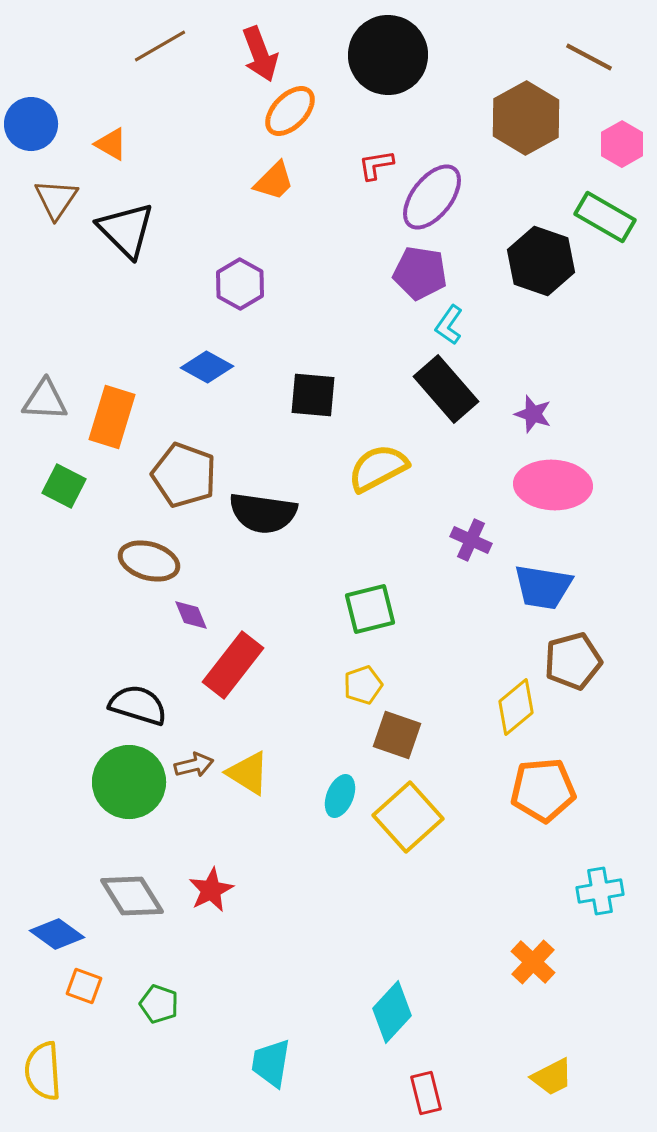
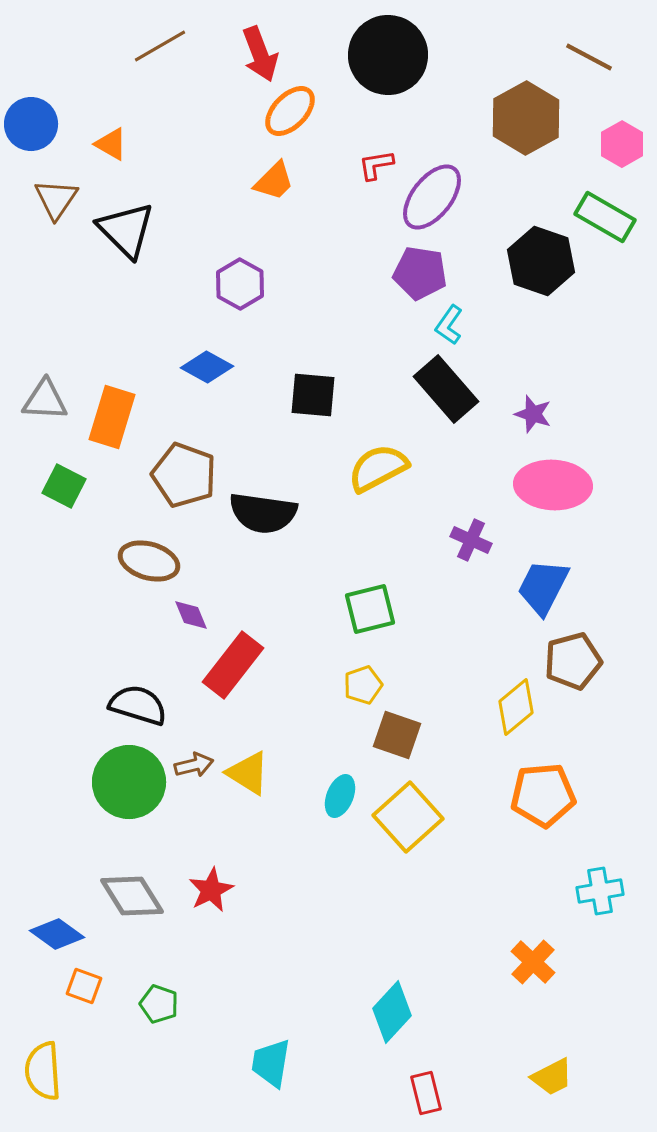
blue trapezoid at (543, 587): rotated 108 degrees clockwise
orange pentagon at (543, 790): moved 5 px down
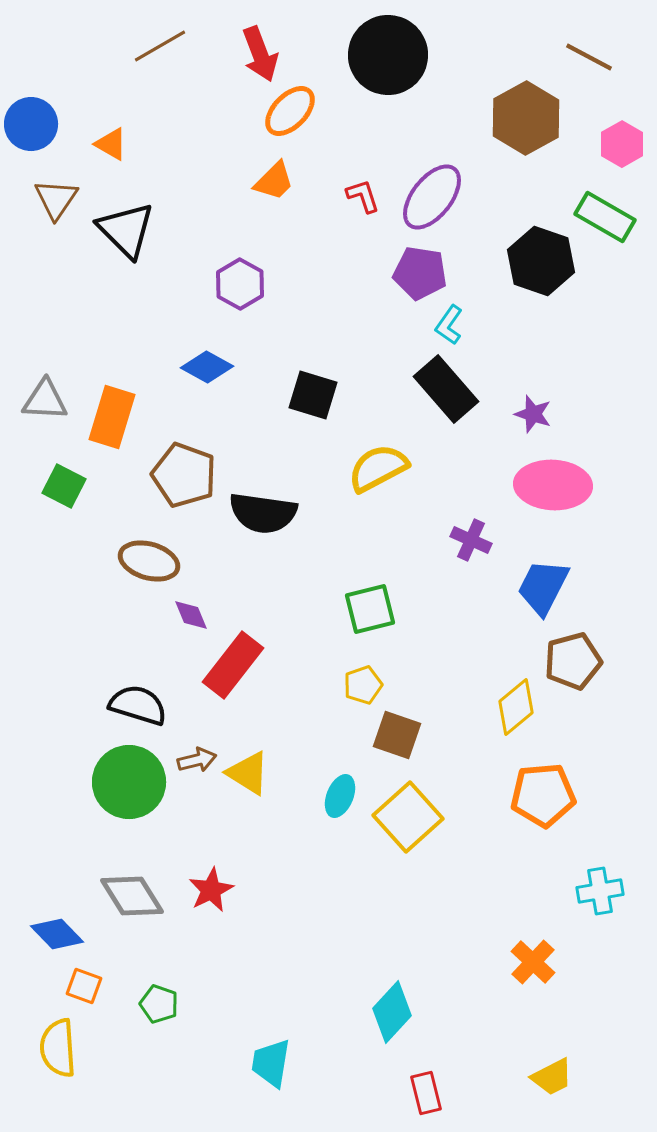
red L-shape at (376, 165): moved 13 px left, 31 px down; rotated 81 degrees clockwise
black square at (313, 395): rotated 12 degrees clockwise
brown arrow at (194, 765): moved 3 px right, 5 px up
blue diamond at (57, 934): rotated 10 degrees clockwise
yellow semicircle at (43, 1071): moved 15 px right, 23 px up
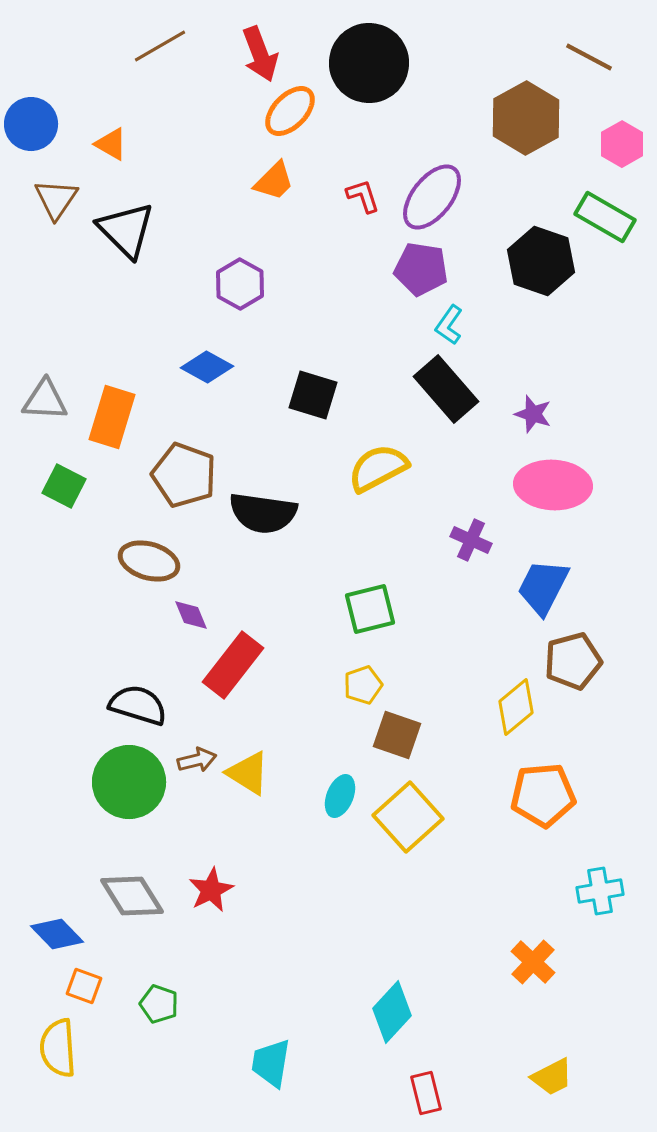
black circle at (388, 55): moved 19 px left, 8 px down
purple pentagon at (420, 273): moved 1 px right, 4 px up
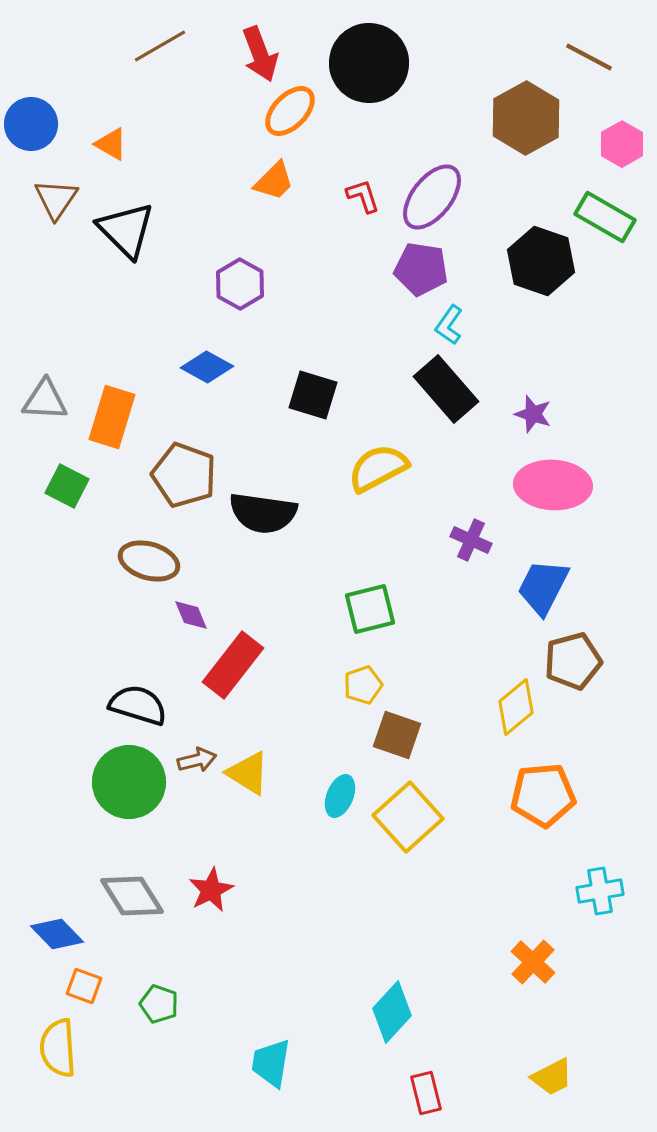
green square at (64, 486): moved 3 px right
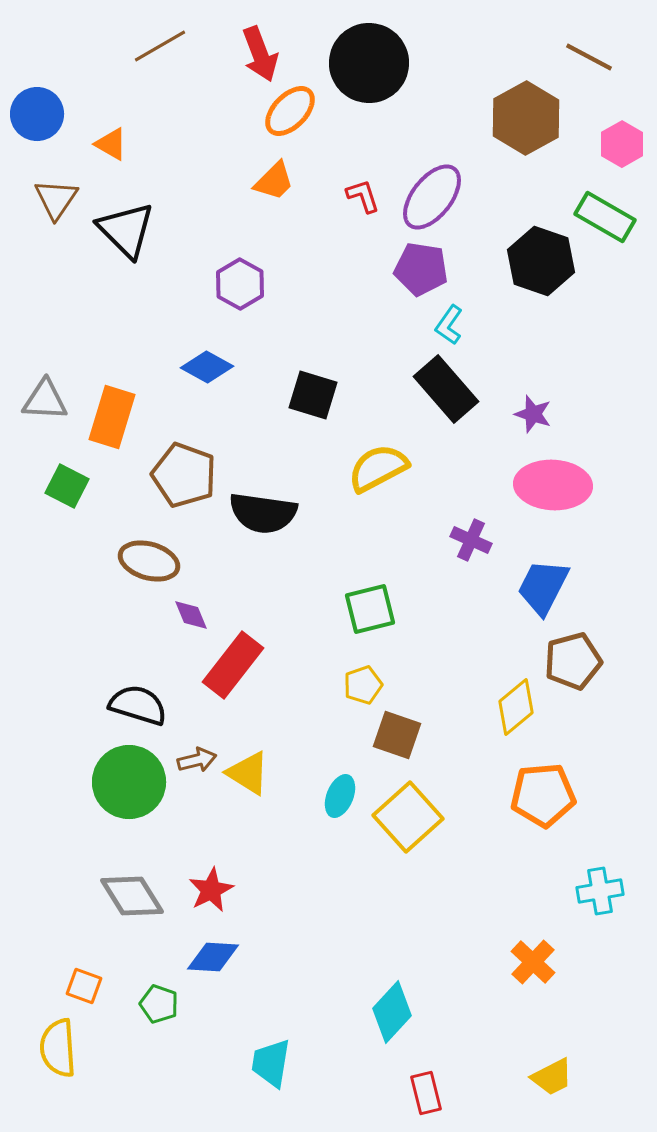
blue circle at (31, 124): moved 6 px right, 10 px up
blue diamond at (57, 934): moved 156 px right, 23 px down; rotated 42 degrees counterclockwise
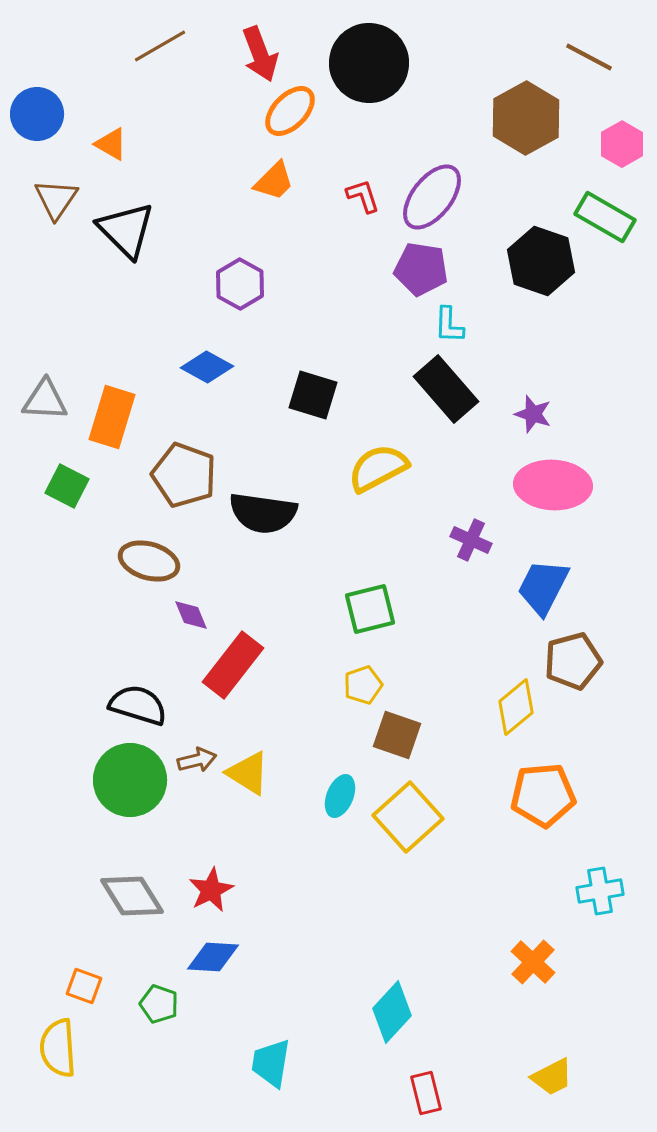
cyan L-shape at (449, 325): rotated 33 degrees counterclockwise
green circle at (129, 782): moved 1 px right, 2 px up
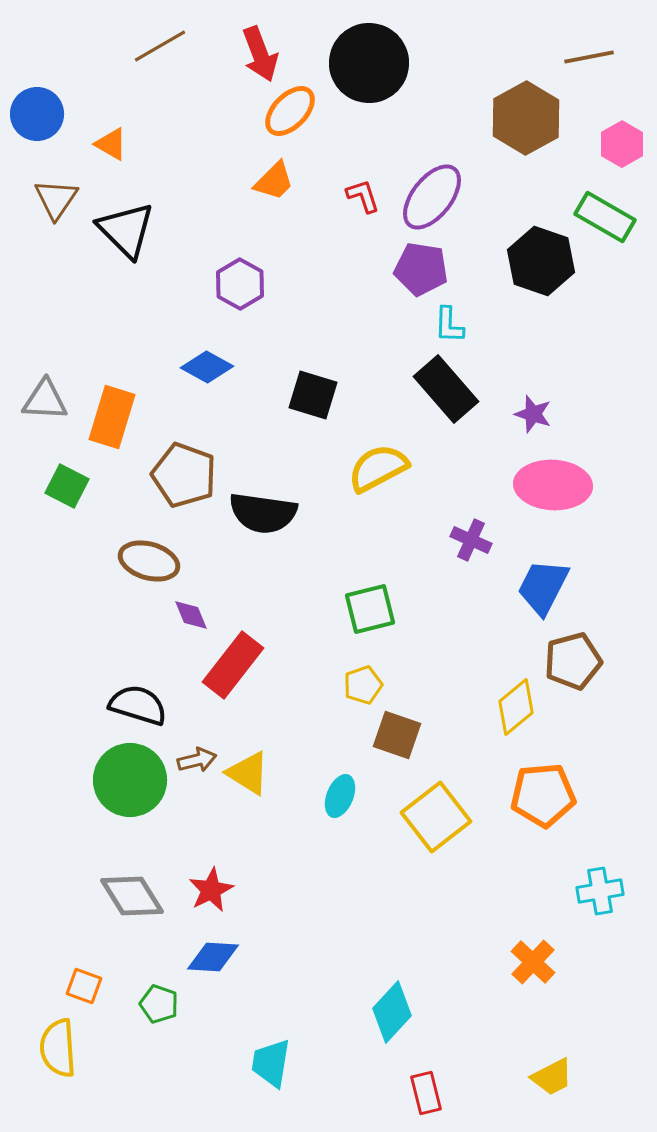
brown line at (589, 57): rotated 39 degrees counterclockwise
yellow square at (408, 817): moved 28 px right; rotated 4 degrees clockwise
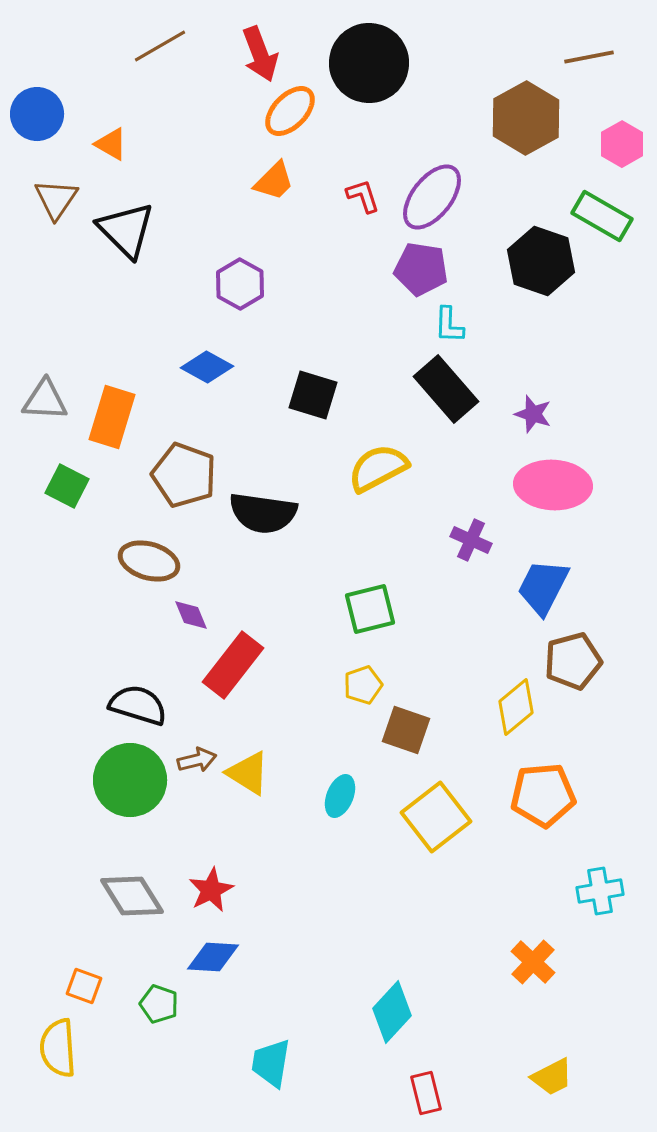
green rectangle at (605, 217): moved 3 px left, 1 px up
brown square at (397, 735): moved 9 px right, 5 px up
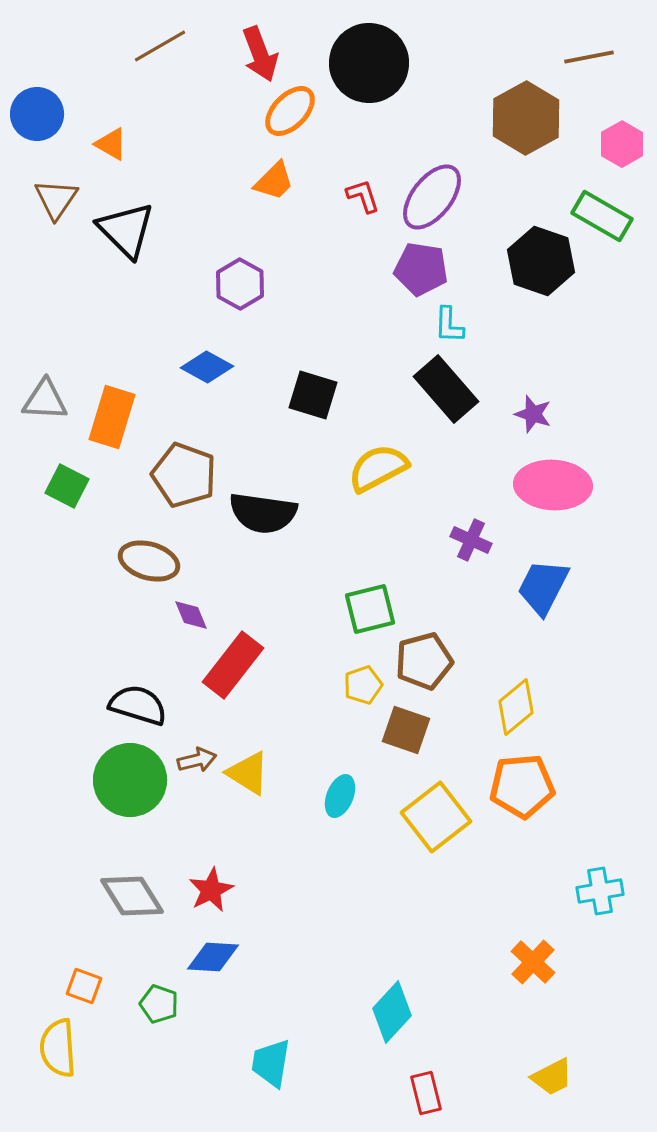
brown pentagon at (573, 661): moved 149 px left
orange pentagon at (543, 795): moved 21 px left, 9 px up
